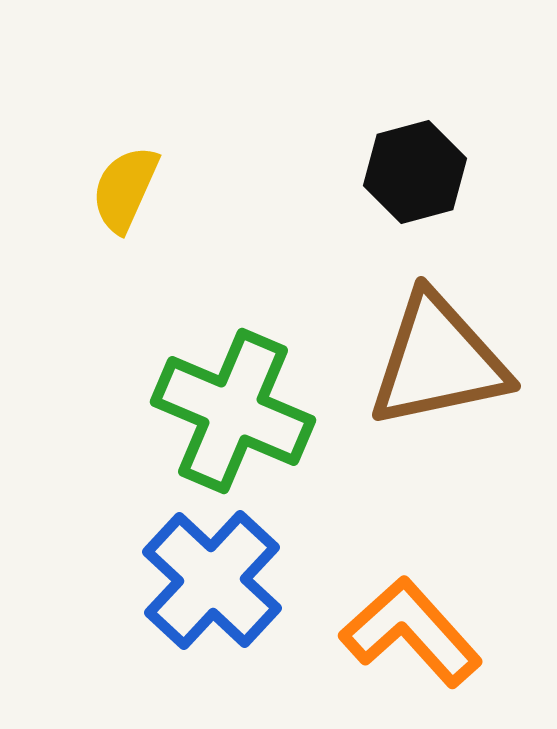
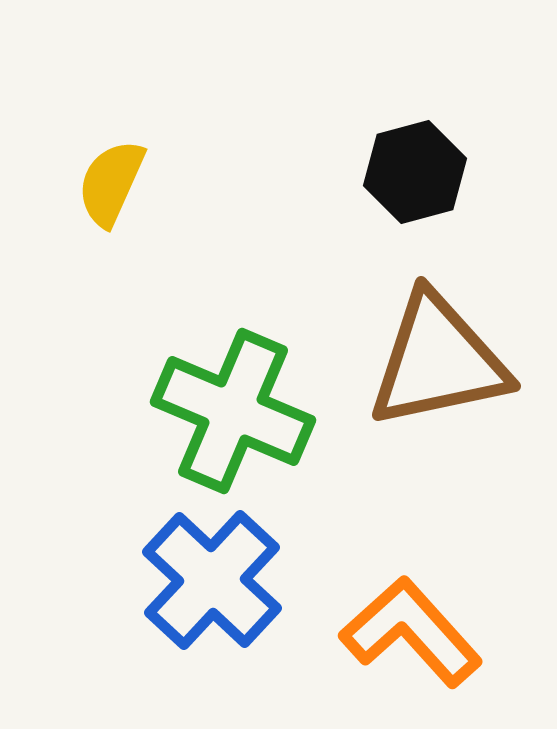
yellow semicircle: moved 14 px left, 6 px up
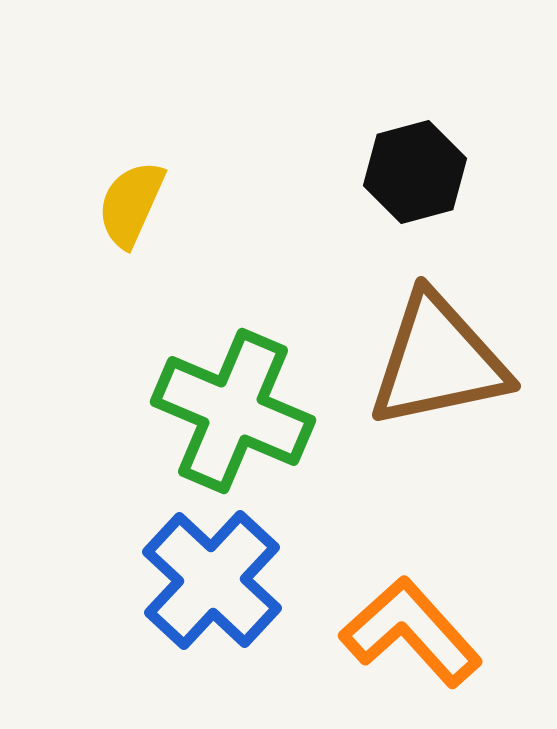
yellow semicircle: moved 20 px right, 21 px down
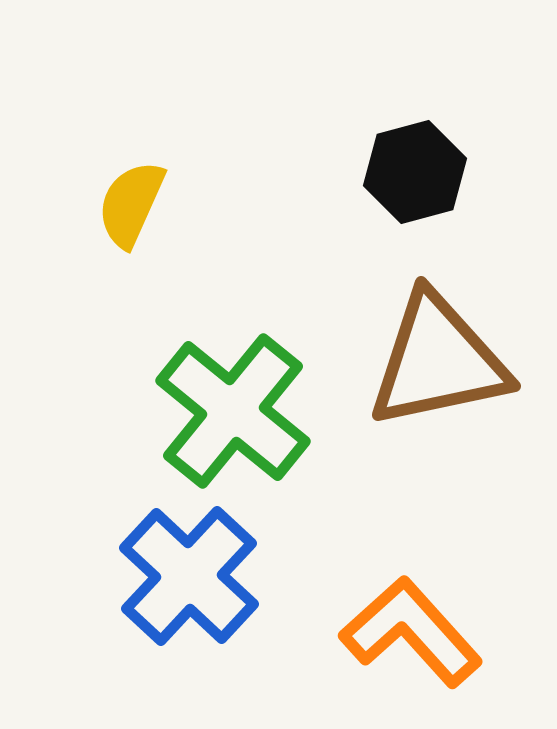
green cross: rotated 16 degrees clockwise
blue cross: moved 23 px left, 4 px up
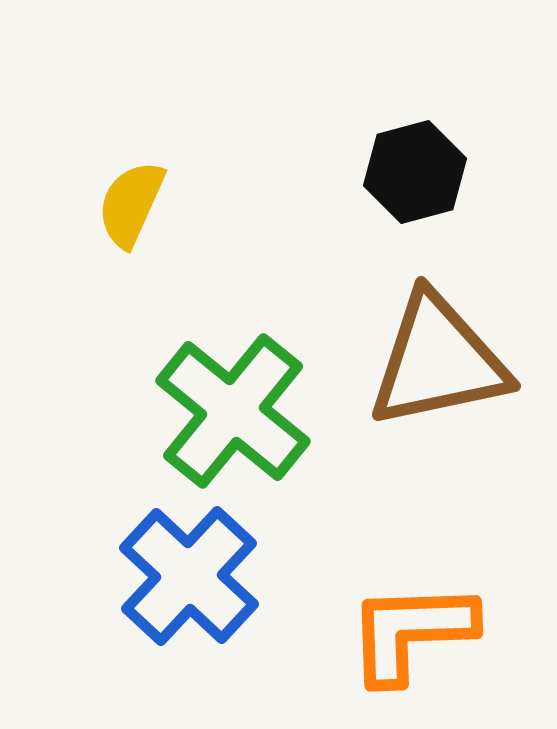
orange L-shape: rotated 50 degrees counterclockwise
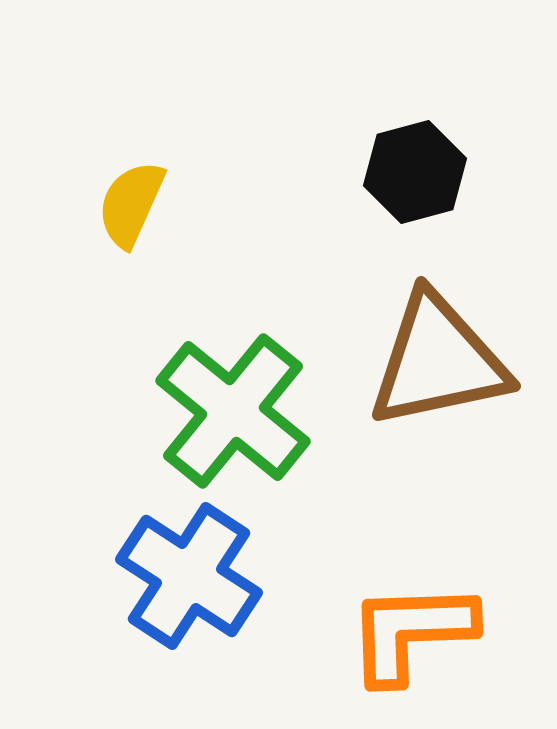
blue cross: rotated 10 degrees counterclockwise
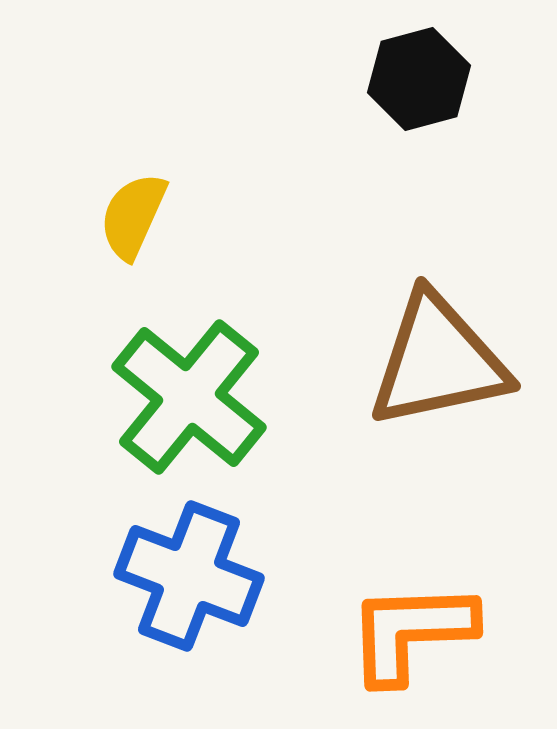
black hexagon: moved 4 px right, 93 px up
yellow semicircle: moved 2 px right, 12 px down
green cross: moved 44 px left, 14 px up
blue cross: rotated 12 degrees counterclockwise
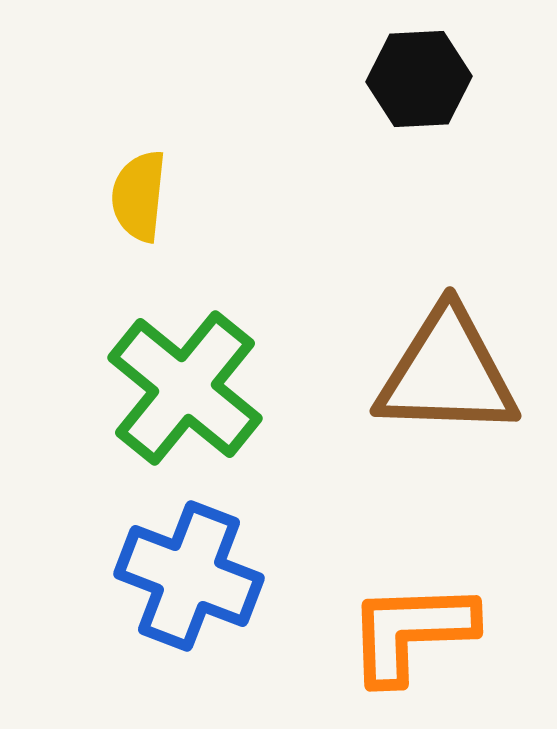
black hexagon: rotated 12 degrees clockwise
yellow semicircle: moved 6 px right, 20 px up; rotated 18 degrees counterclockwise
brown triangle: moved 9 px right, 12 px down; rotated 14 degrees clockwise
green cross: moved 4 px left, 9 px up
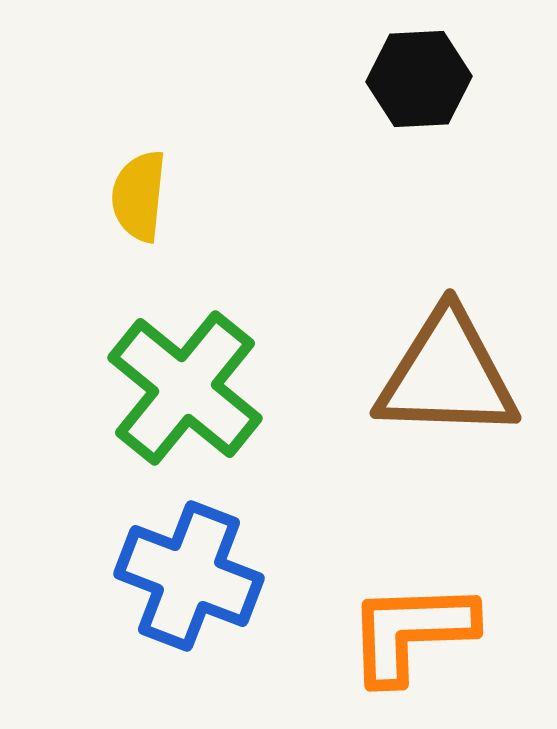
brown triangle: moved 2 px down
